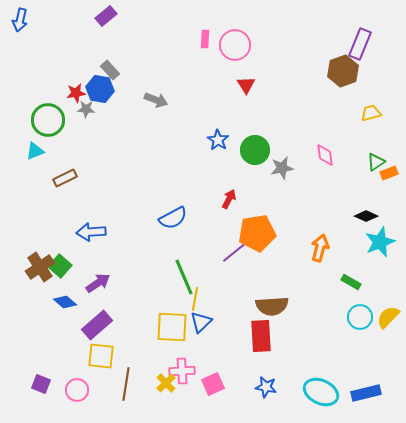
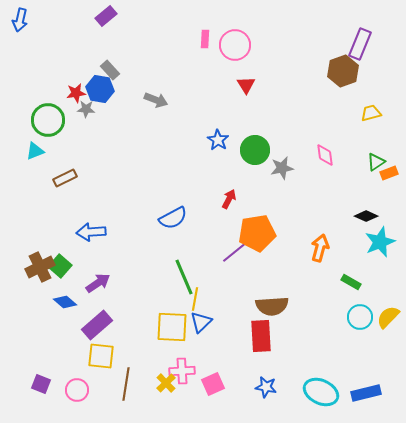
brown cross at (40, 267): rotated 8 degrees clockwise
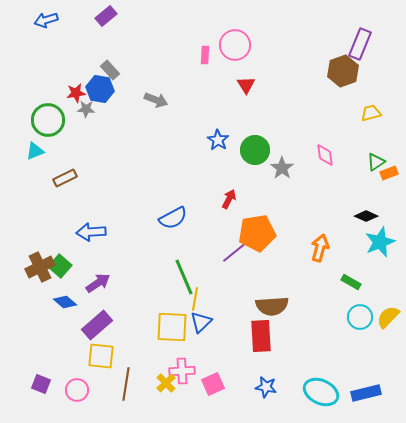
blue arrow at (20, 20): moved 26 px right; rotated 60 degrees clockwise
pink rectangle at (205, 39): moved 16 px down
gray star at (282, 168): rotated 25 degrees counterclockwise
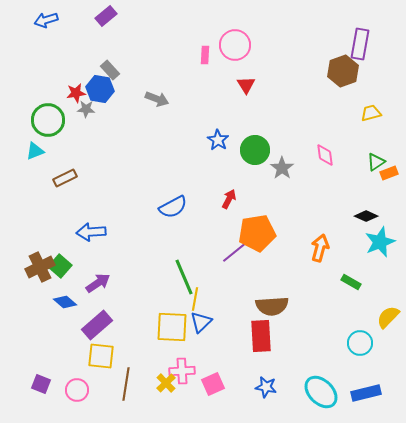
purple rectangle at (360, 44): rotated 12 degrees counterclockwise
gray arrow at (156, 100): moved 1 px right, 1 px up
blue semicircle at (173, 218): moved 11 px up
cyan circle at (360, 317): moved 26 px down
cyan ellipse at (321, 392): rotated 20 degrees clockwise
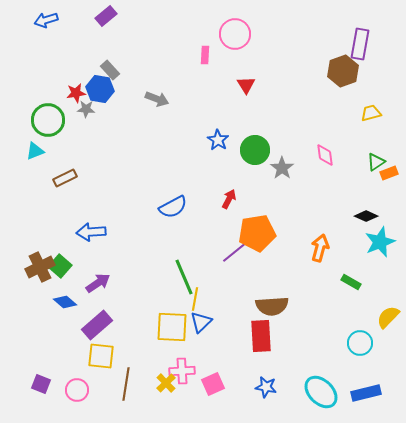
pink circle at (235, 45): moved 11 px up
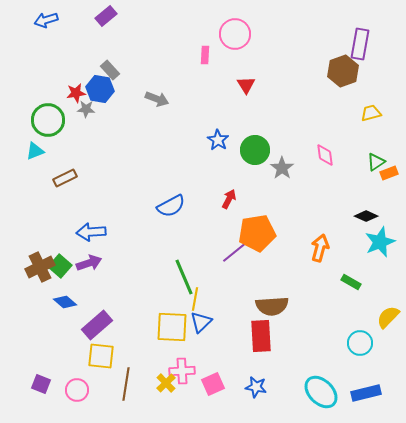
blue semicircle at (173, 207): moved 2 px left, 1 px up
purple arrow at (98, 283): moved 9 px left, 20 px up; rotated 15 degrees clockwise
blue star at (266, 387): moved 10 px left
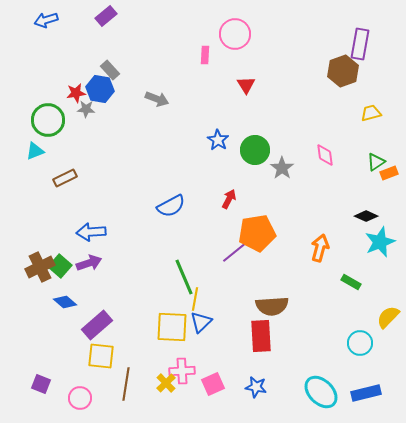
pink circle at (77, 390): moved 3 px right, 8 px down
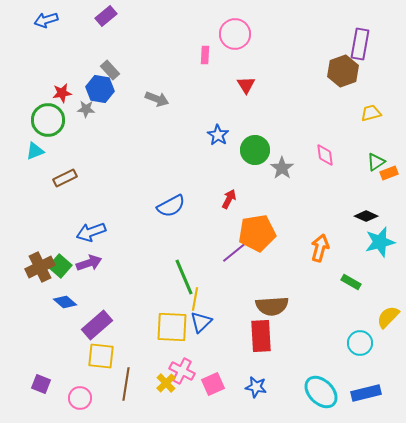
red star at (76, 93): moved 14 px left
blue star at (218, 140): moved 5 px up
blue arrow at (91, 232): rotated 16 degrees counterclockwise
cyan star at (380, 242): rotated 8 degrees clockwise
pink cross at (182, 371): rotated 30 degrees clockwise
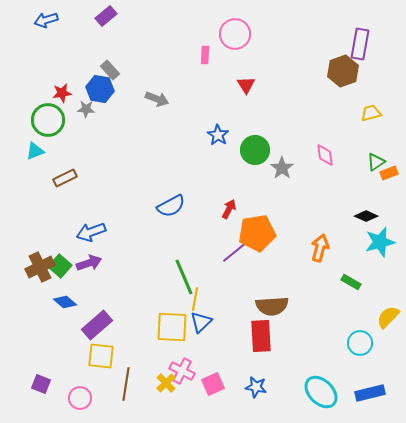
red arrow at (229, 199): moved 10 px down
blue rectangle at (366, 393): moved 4 px right
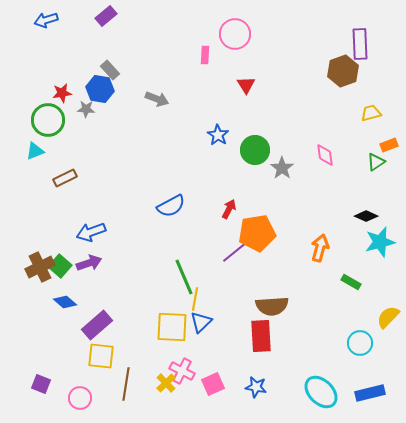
purple rectangle at (360, 44): rotated 12 degrees counterclockwise
orange rectangle at (389, 173): moved 28 px up
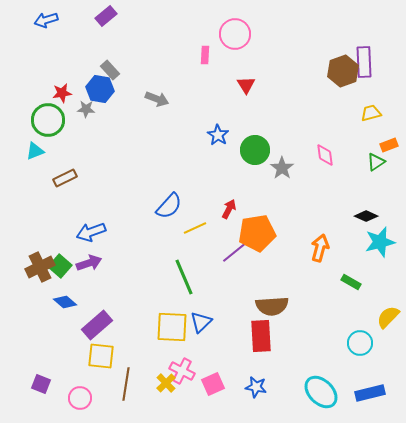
purple rectangle at (360, 44): moved 4 px right, 18 px down
blue semicircle at (171, 206): moved 2 px left; rotated 20 degrees counterclockwise
yellow line at (195, 299): moved 71 px up; rotated 55 degrees clockwise
